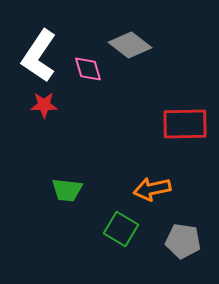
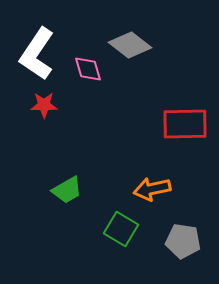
white L-shape: moved 2 px left, 2 px up
green trapezoid: rotated 36 degrees counterclockwise
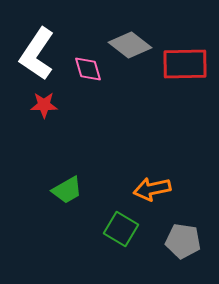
red rectangle: moved 60 px up
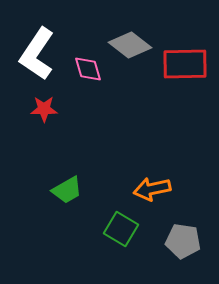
red star: moved 4 px down
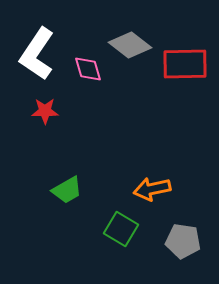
red star: moved 1 px right, 2 px down
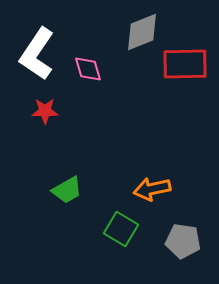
gray diamond: moved 12 px right, 13 px up; rotated 60 degrees counterclockwise
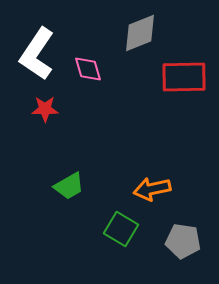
gray diamond: moved 2 px left, 1 px down
red rectangle: moved 1 px left, 13 px down
red star: moved 2 px up
green trapezoid: moved 2 px right, 4 px up
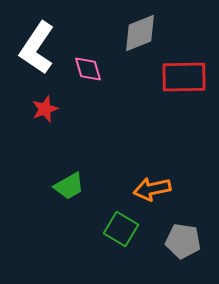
white L-shape: moved 6 px up
red star: rotated 20 degrees counterclockwise
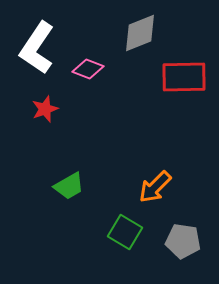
pink diamond: rotated 52 degrees counterclockwise
orange arrow: moved 3 px right, 2 px up; rotated 33 degrees counterclockwise
green square: moved 4 px right, 3 px down
